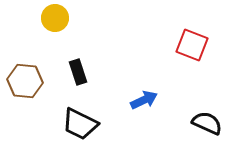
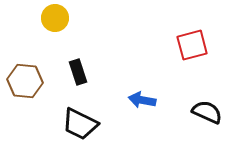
red square: rotated 36 degrees counterclockwise
blue arrow: moved 2 px left; rotated 144 degrees counterclockwise
black semicircle: moved 11 px up
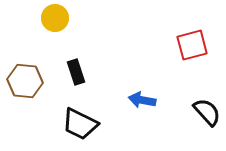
black rectangle: moved 2 px left
black semicircle: rotated 24 degrees clockwise
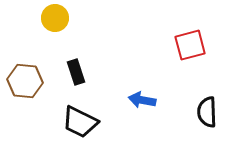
red square: moved 2 px left
black semicircle: rotated 140 degrees counterclockwise
black trapezoid: moved 2 px up
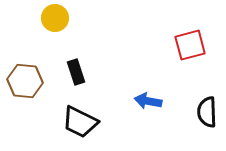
blue arrow: moved 6 px right, 1 px down
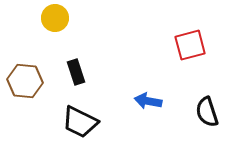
black semicircle: rotated 16 degrees counterclockwise
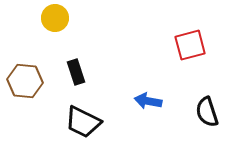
black trapezoid: moved 3 px right
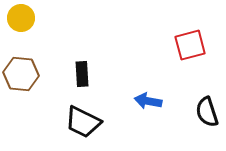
yellow circle: moved 34 px left
black rectangle: moved 6 px right, 2 px down; rotated 15 degrees clockwise
brown hexagon: moved 4 px left, 7 px up
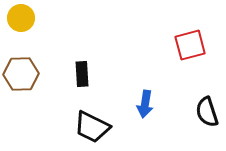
brown hexagon: rotated 8 degrees counterclockwise
blue arrow: moved 3 px left, 3 px down; rotated 92 degrees counterclockwise
black trapezoid: moved 9 px right, 5 px down
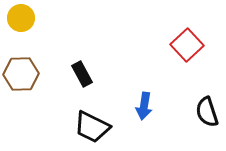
red square: moved 3 px left; rotated 28 degrees counterclockwise
black rectangle: rotated 25 degrees counterclockwise
blue arrow: moved 1 px left, 2 px down
